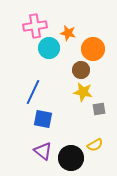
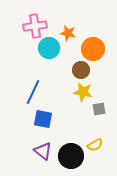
black circle: moved 2 px up
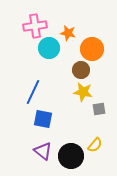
orange circle: moved 1 px left
yellow semicircle: rotated 21 degrees counterclockwise
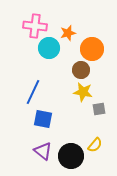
pink cross: rotated 15 degrees clockwise
orange star: rotated 28 degrees counterclockwise
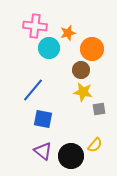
blue line: moved 2 px up; rotated 15 degrees clockwise
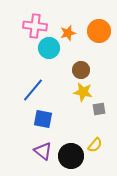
orange circle: moved 7 px right, 18 px up
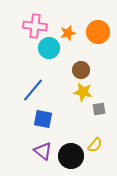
orange circle: moved 1 px left, 1 px down
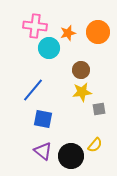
yellow star: moved 1 px left; rotated 18 degrees counterclockwise
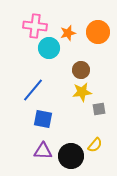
purple triangle: rotated 36 degrees counterclockwise
